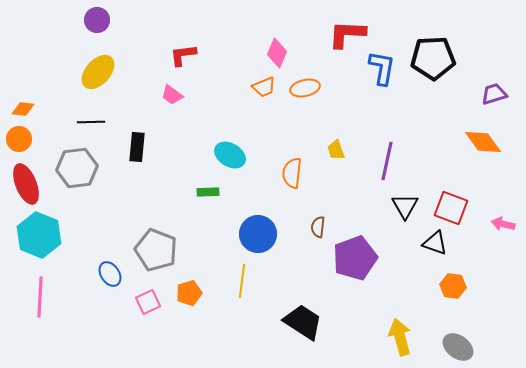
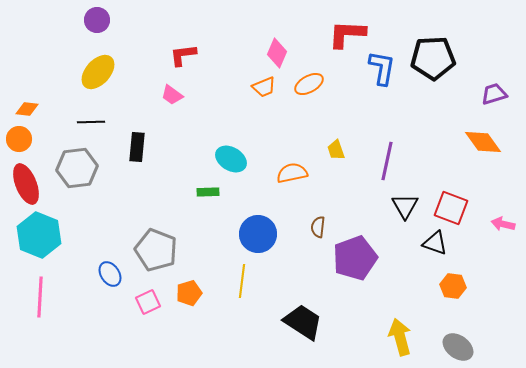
orange ellipse at (305, 88): moved 4 px right, 4 px up; rotated 16 degrees counterclockwise
orange diamond at (23, 109): moved 4 px right
cyan ellipse at (230, 155): moved 1 px right, 4 px down
orange semicircle at (292, 173): rotated 72 degrees clockwise
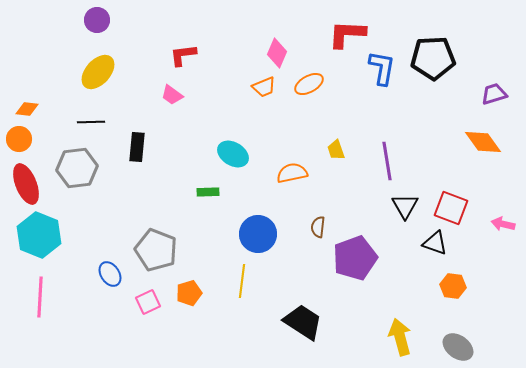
cyan ellipse at (231, 159): moved 2 px right, 5 px up
purple line at (387, 161): rotated 21 degrees counterclockwise
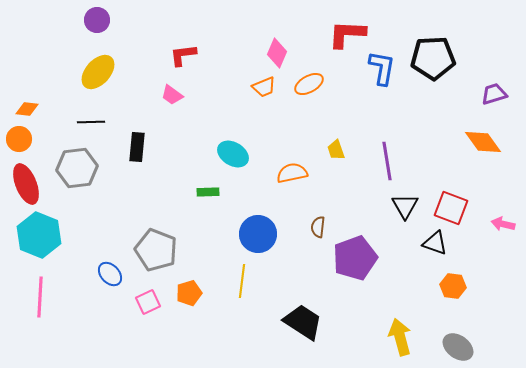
blue ellipse at (110, 274): rotated 10 degrees counterclockwise
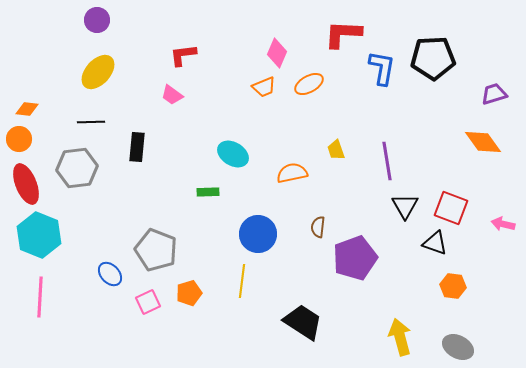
red L-shape at (347, 34): moved 4 px left
gray ellipse at (458, 347): rotated 8 degrees counterclockwise
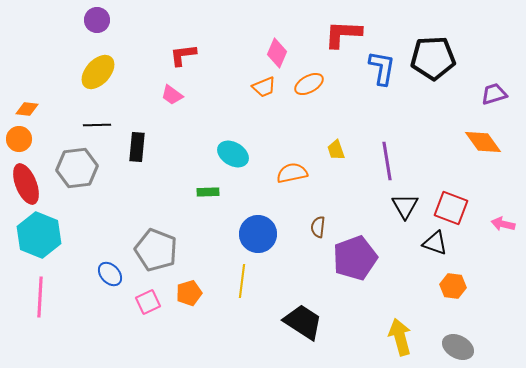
black line at (91, 122): moved 6 px right, 3 px down
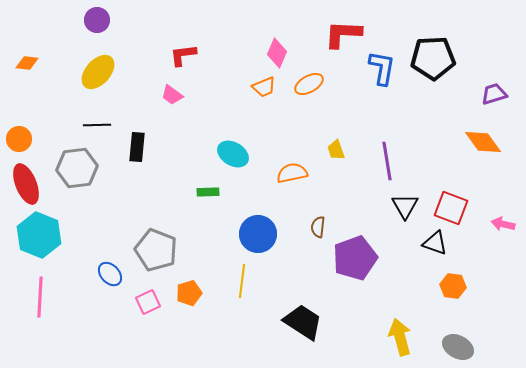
orange diamond at (27, 109): moved 46 px up
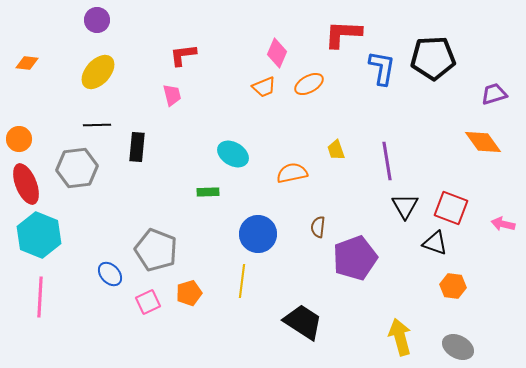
pink trapezoid at (172, 95): rotated 140 degrees counterclockwise
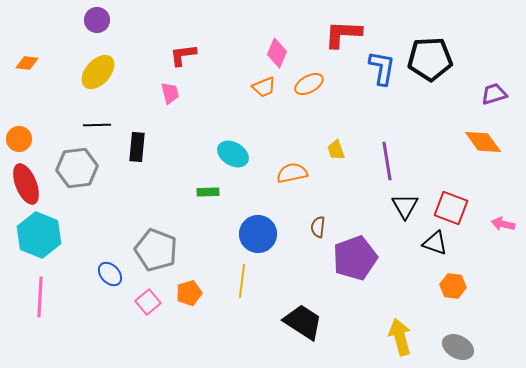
black pentagon at (433, 58): moved 3 px left, 1 px down
pink trapezoid at (172, 95): moved 2 px left, 2 px up
pink square at (148, 302): rotated 15 degrees counterclockwise
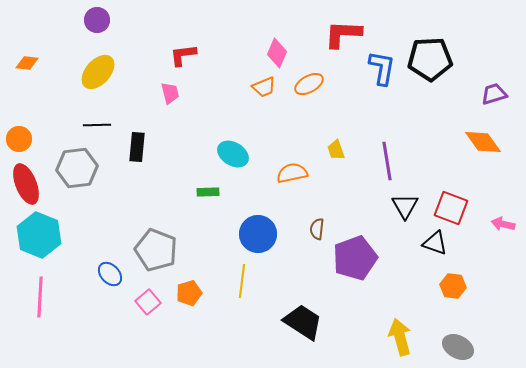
brown semicircle at (318, 227): moved 1 px left, 2 px down
